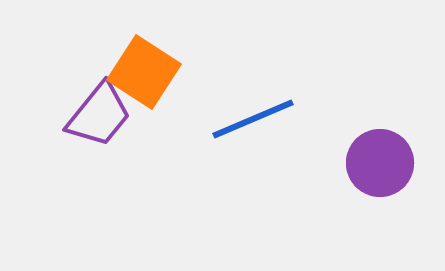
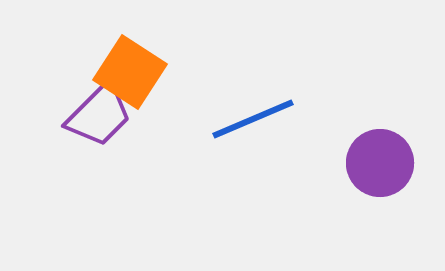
orange square: moved 14 px left
purple trapezoid: rotated 6 degrees clockwise
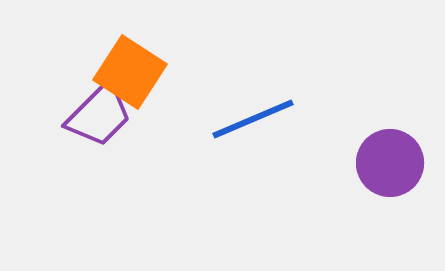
purple circle: moved 10 px right
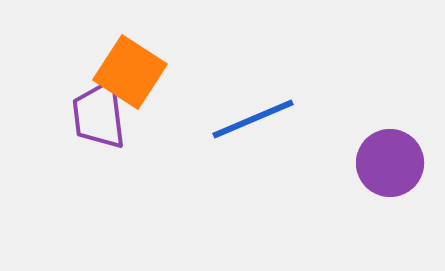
purple trapezoid: rotated 128 degrees clockwise
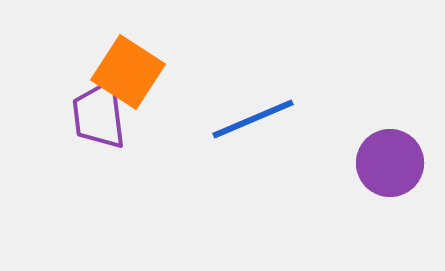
orange square: moved 2 px left
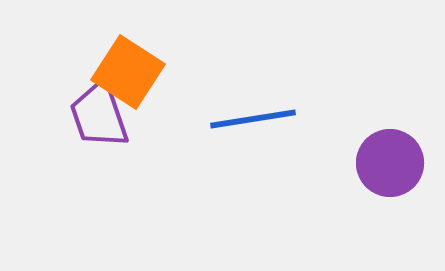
purple trapezoid: rotated 12 degrees counterclockwise
blue line: rotated 14 degrees clockwise
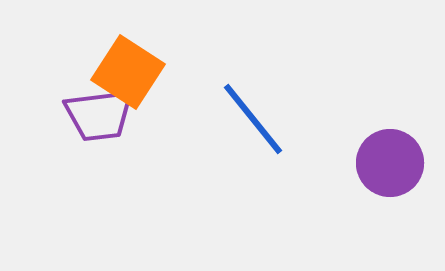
purple trapezoid: rotated 78 degrees counterclockwise
blue line: rotated 60 degrees clockwise
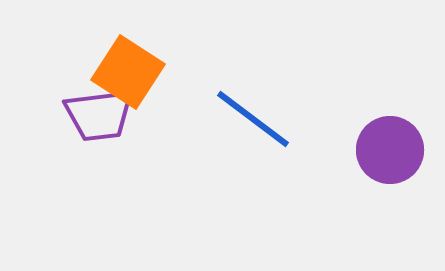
blue line: rotated 14 degrees counterclockwise
purple circle: moved 13 px up
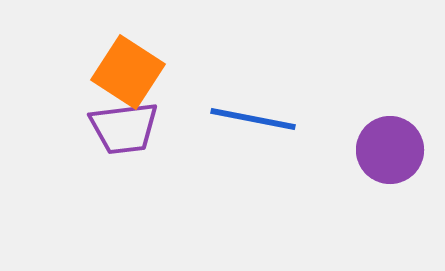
purple trapezoid: moved 25 px right, 13 px down
blue line: rotated 26 degrees counterclockwise
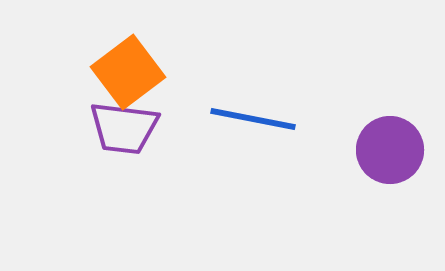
orange square: rotated 20 degrees clockwise
purple trapezoid: rotated 14 degrees clockwise
